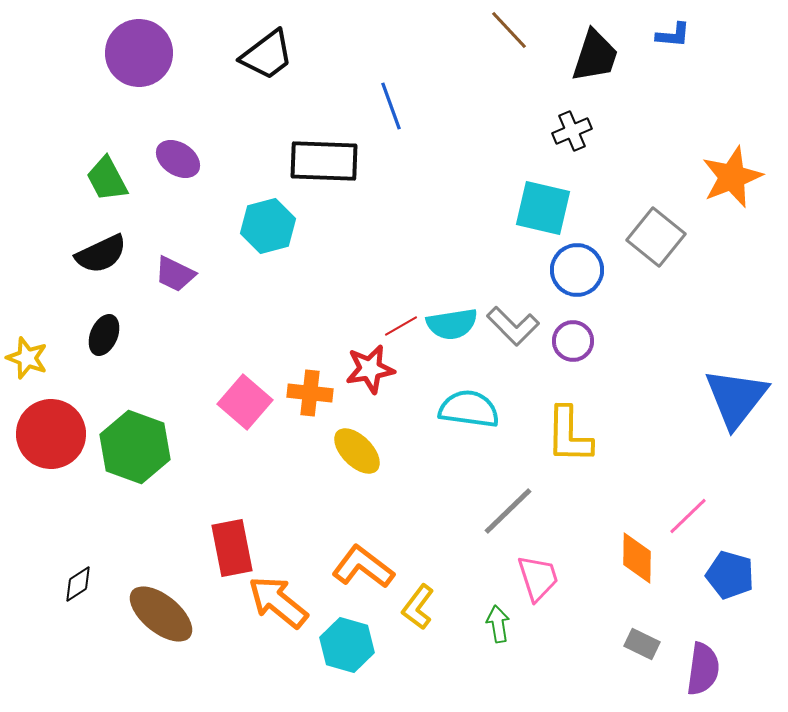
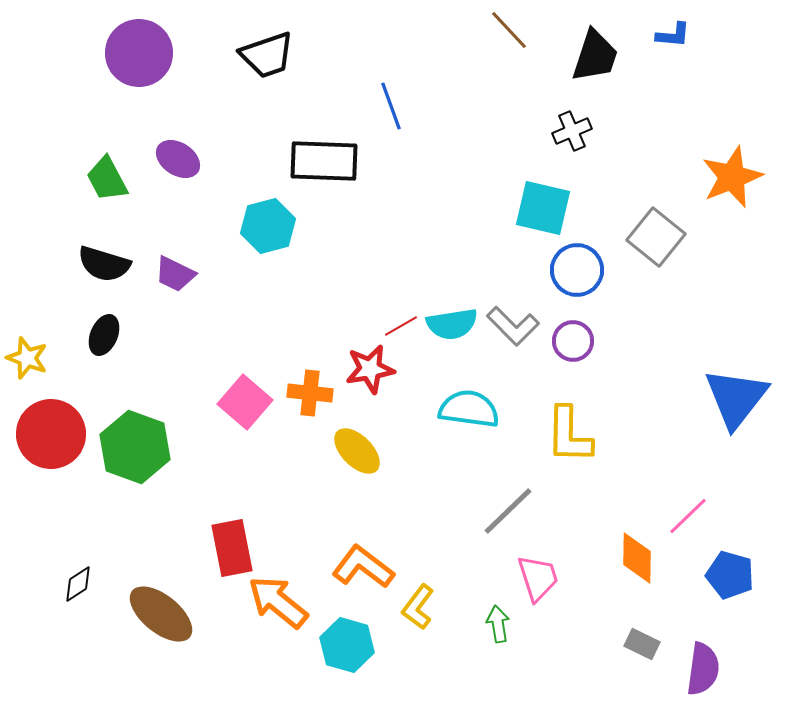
black trapezoid at (267, 55): rotated 18 degrees clockwise
black semicircle at (101, 254): moved 3 px right, 10 px down; rotated 42 degrees clockwise
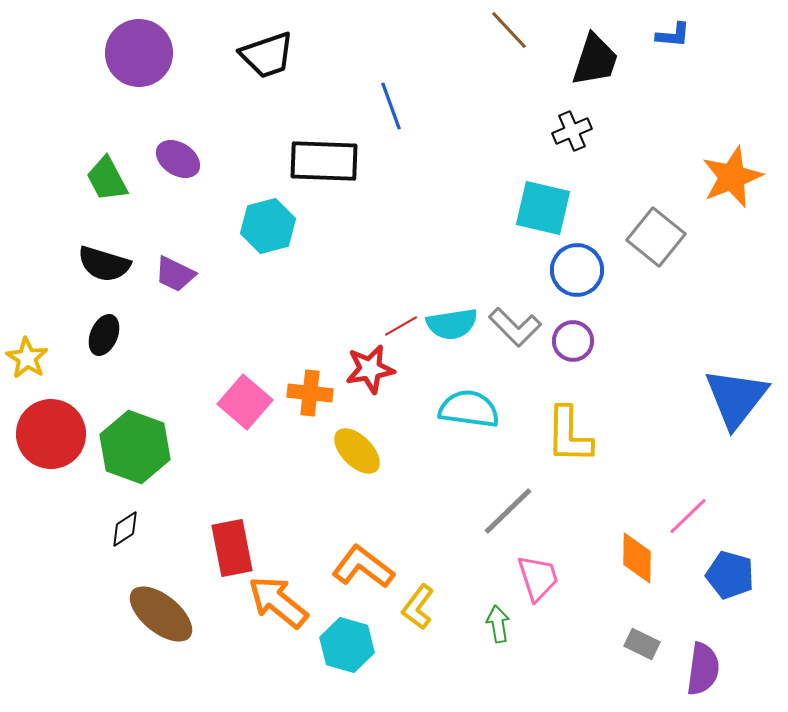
black trapezoid at (595, 56): moved 4 px down
gray L-shape at (513, 326): moved 2 px right, 1 px down
yellow star at (27, 358): rotated 12 degrees clockwise
black diamond at (78, 584): moved 47 px right, 55 px up
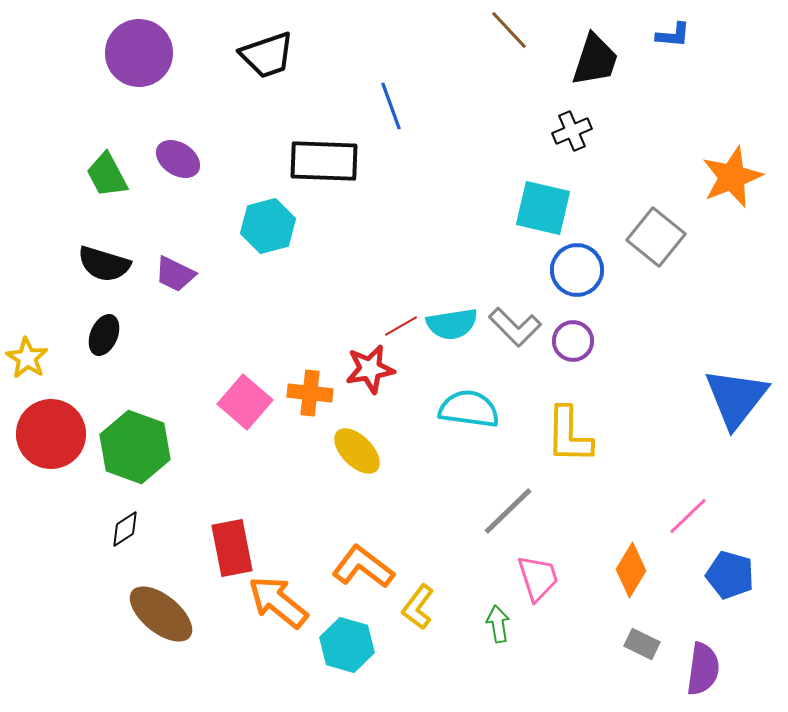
green trapezoid at (107, 179): moved 4 px up
orange diamond at (637, 558): moved 6 px left, 12 px down; rotated 30 degrees clockwise
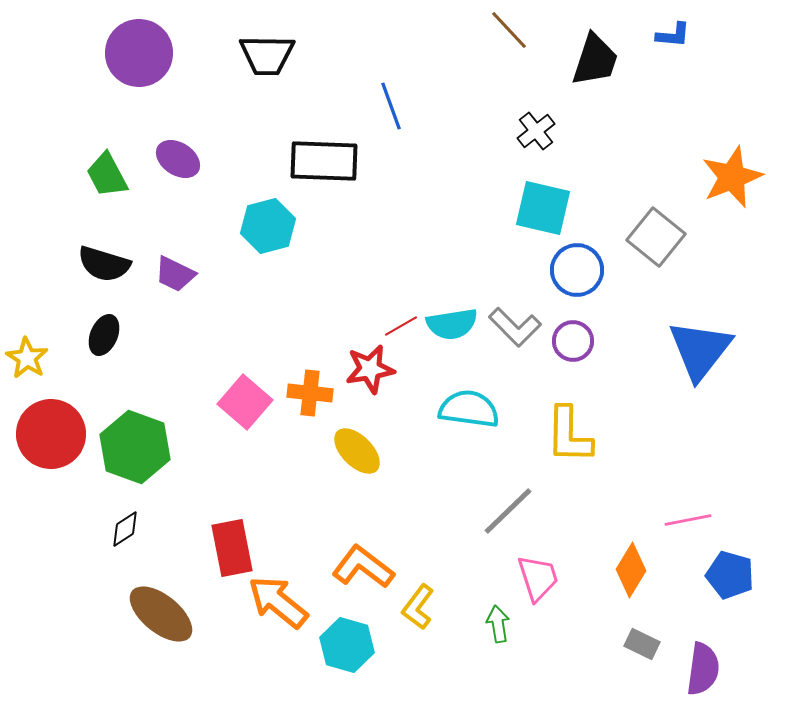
black trapezoid at (267, 55): rotated 20 degrees clockwise
black cross at (572, 131): moved 36 px left; rotated 15 degrees counterclockwise
blue triangle at (736, 398): moved 36 px left, 48 px up
pink line at (688, 516): moved 4 px down; rotated 33 degrees clockwise
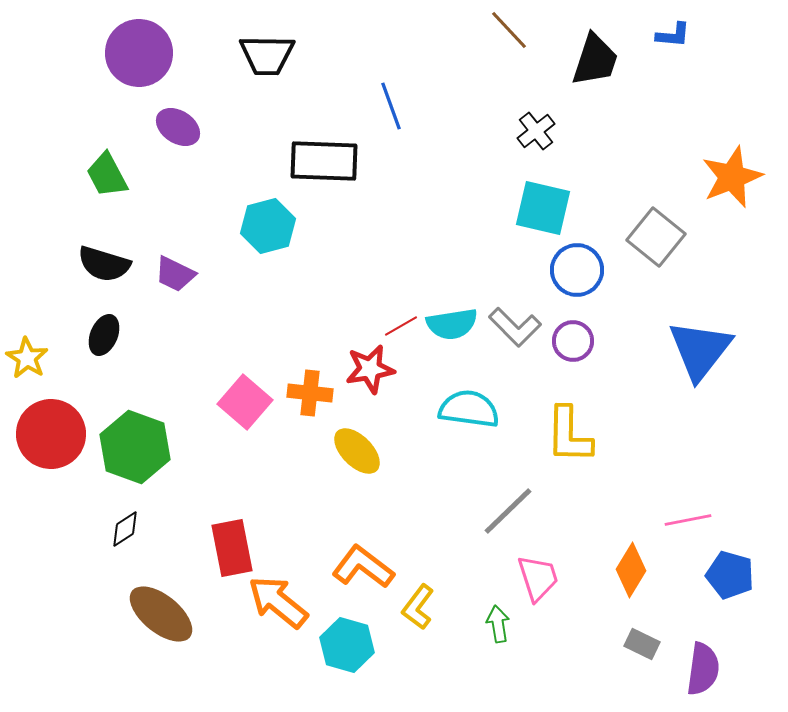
purple ellipse at (178, 159): moved 32 px up
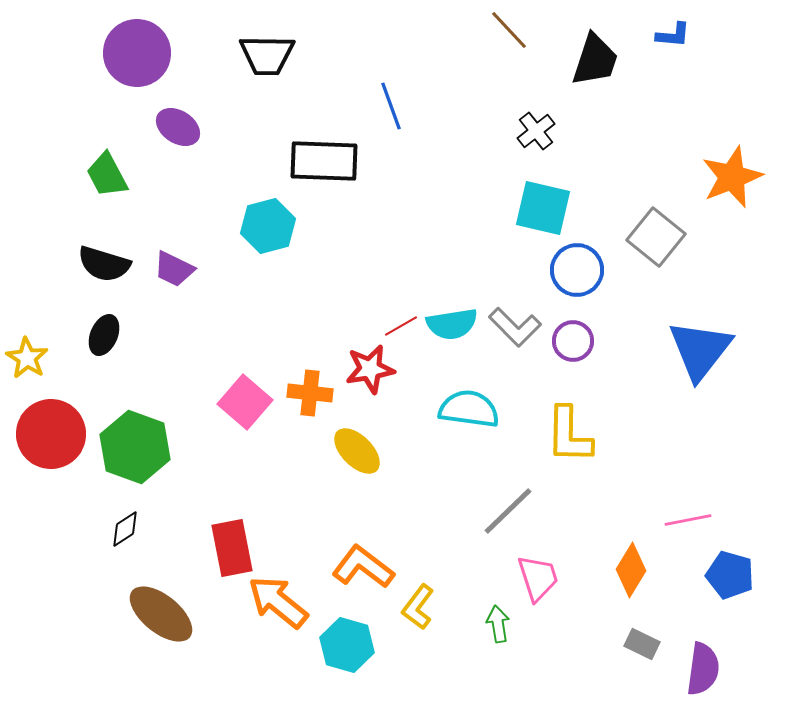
purple circle at (139, 53): moved 2 px left
purple trapezoid at (175, 274): moved 1 px left, 5 px up
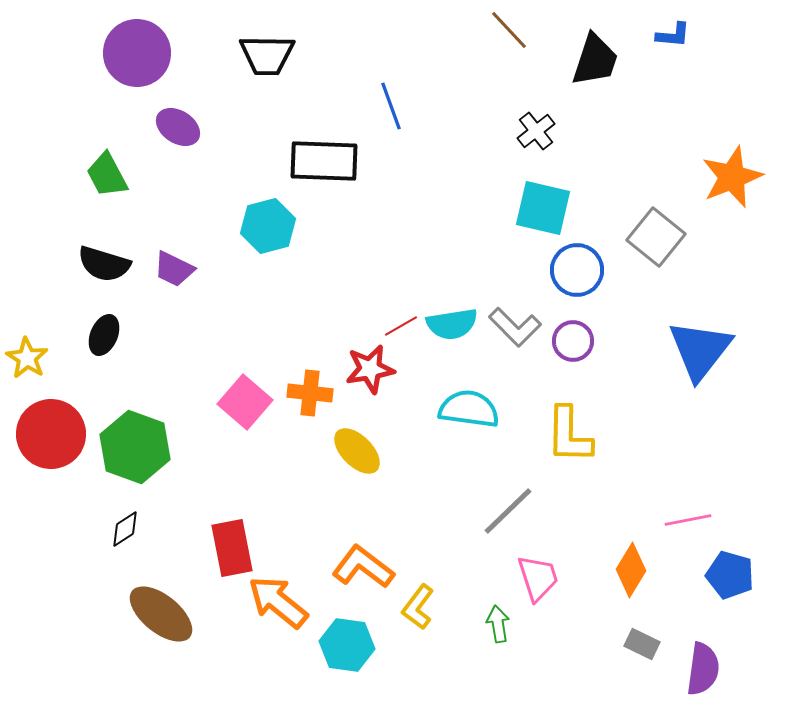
cyan hexagon at (347, 645): rotated 8 degrees counterclockwise
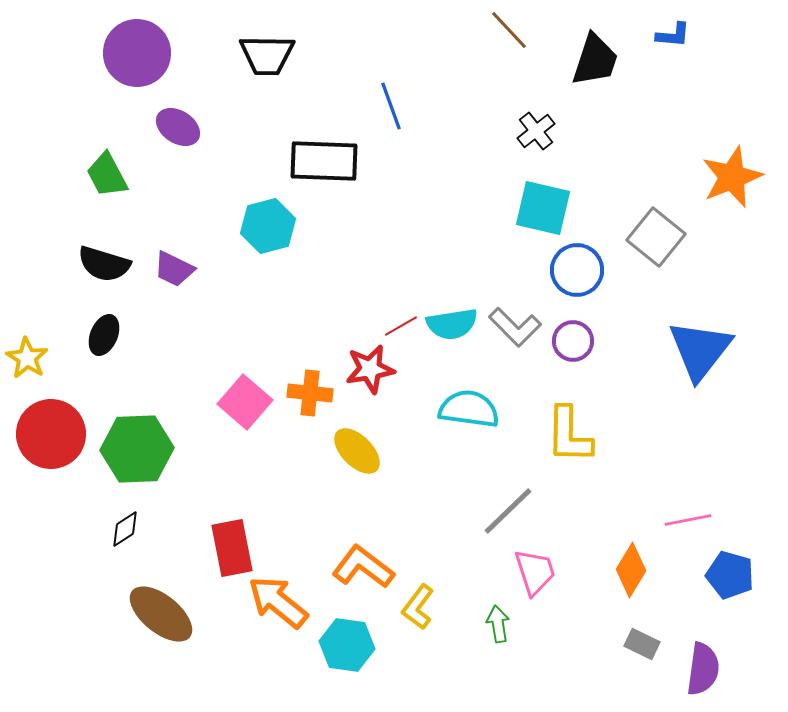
green hexagon at (135, 447): moved 2 px right, 2 px down; rotated 22 degrees counterclockwise
pink trapezoid at (538, 578): moved 3 px left, 6 px up
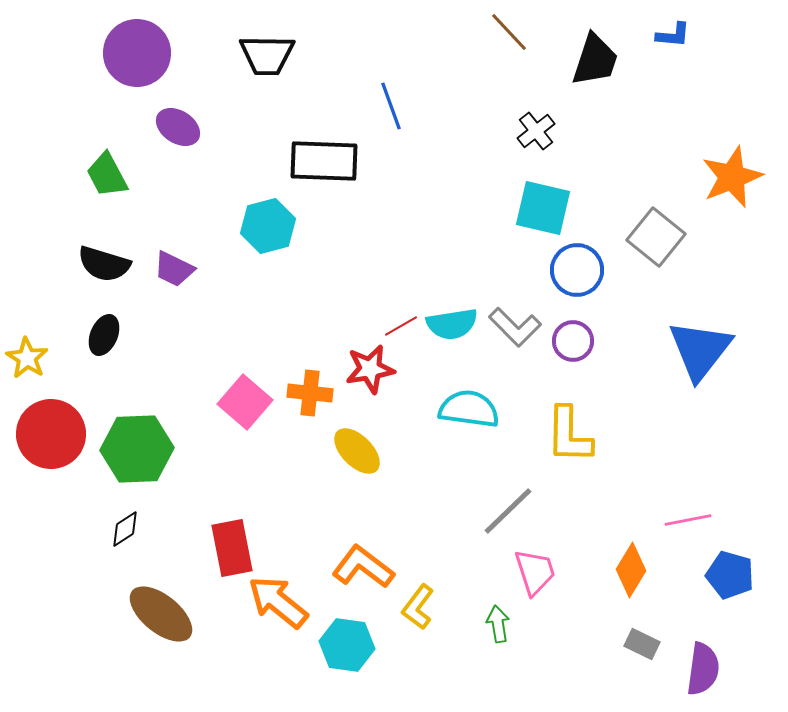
brown line at (509, 30): moved 2 px down
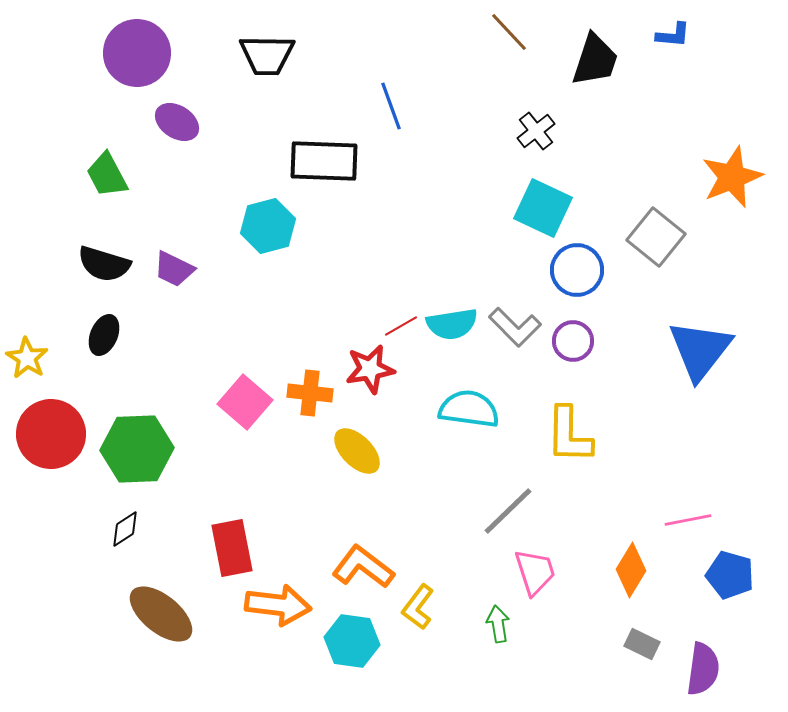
purple ellipse at (178, 127): moved 1 px left, 5 px up
cyan square at (543, 208): rotated 12 degrees clockwise
orange arrow at (278, 602): moved 3 px down; rotated 148 degrees clockwise
cyan hexagon at (347, 645): moved 5 px right, 4 px up
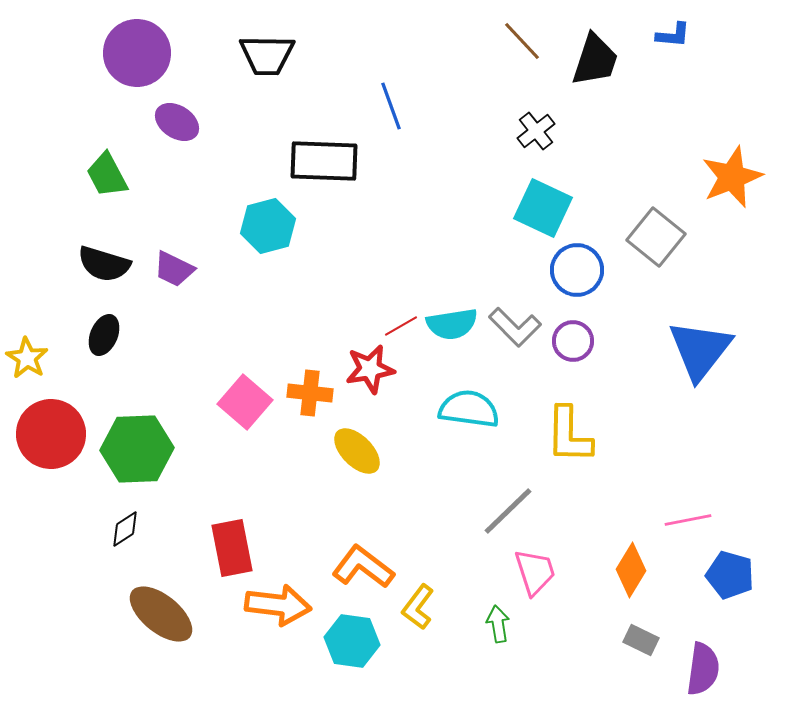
brown line at (509, 32): moved 13 px right, 9 px down
gray rectangle at (642, 644): moved 1 px left, 4 px up
